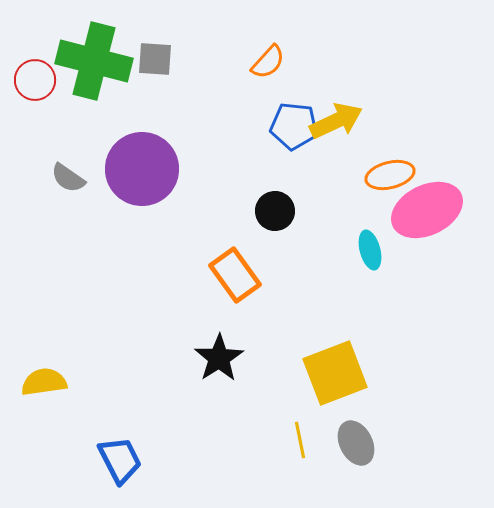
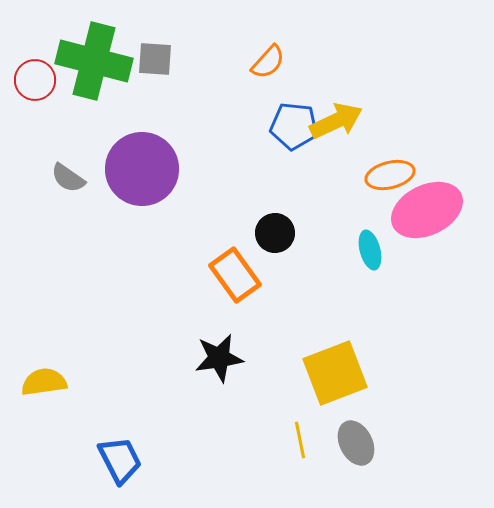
black circle: moved 22 px down
black star: rotated 24 degrees clockwise
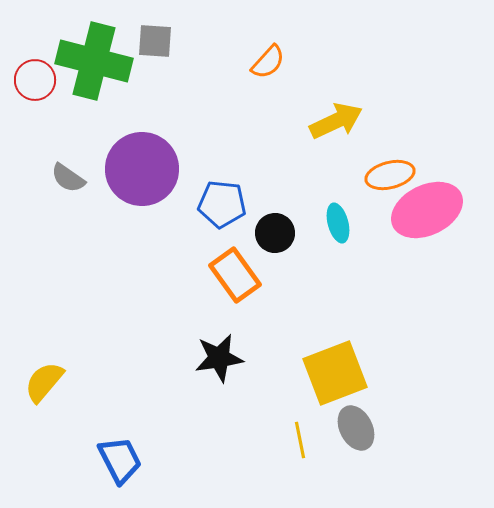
gray square: moved 18 px up
blue pentagon: moved 72 px left, 78 px down
cyan ellipse: moved 32 px left, 27 px up
yellow semicircle: rotated 42 degrees counterclockwise
gray ellipse: moved 15 px up
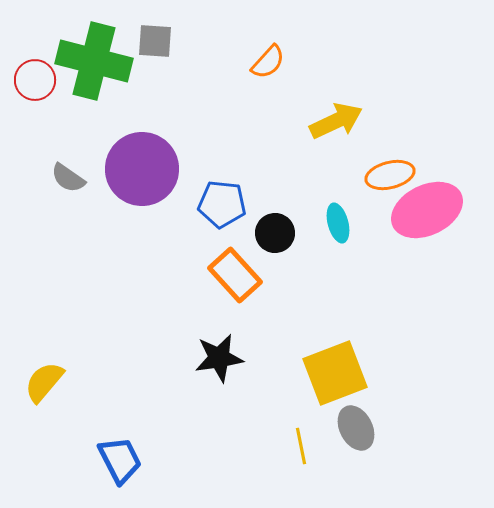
orange rectangle: rotated 6 degrees counterclockwise
yellow line: moved 1 px right, 6 px down
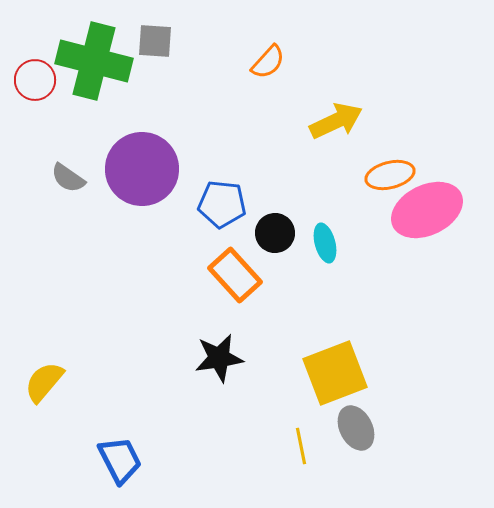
cyan ellipse: moved 13 px left, 20 px down
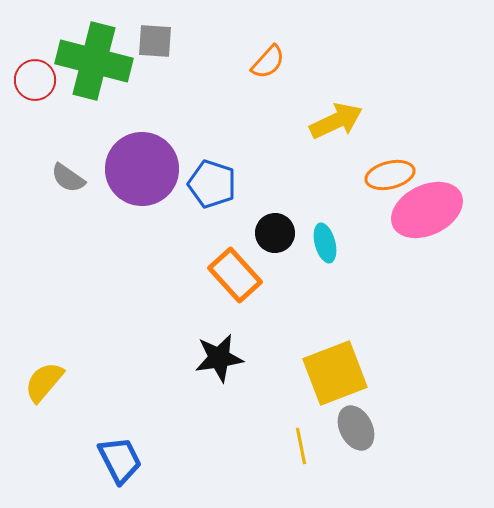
blue pentagon: moved 10 px left, 20 px up; rotated 12 degrees clockwise
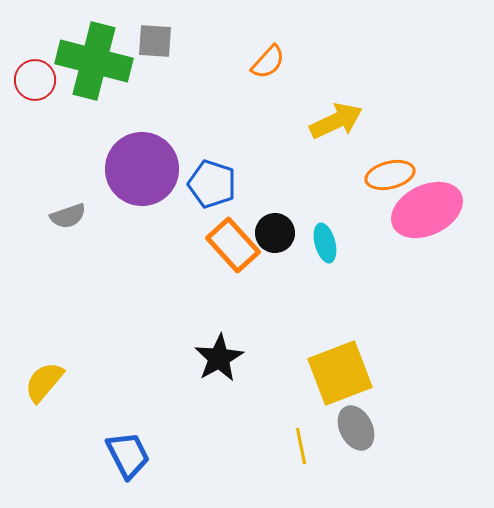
gray semicircle: moved 38 px down; rotated 54 degrees counterclockwise
orange rectangle: moved 2 px left, 30 px up
black star: rotated 21 degrees counterclockwise
yellow square: moved 5 px right
blue trapezoid: moved 8 px right, 5 px up
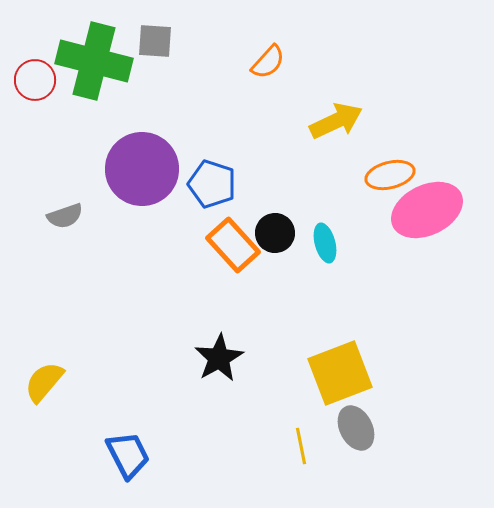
gray semicircle: moved 3 px left
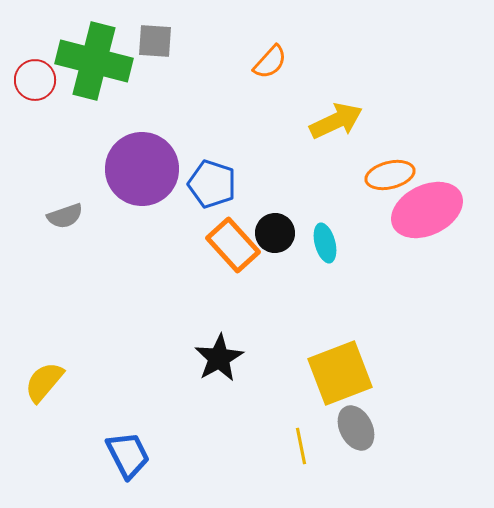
orange semicircle: moved 2 px right
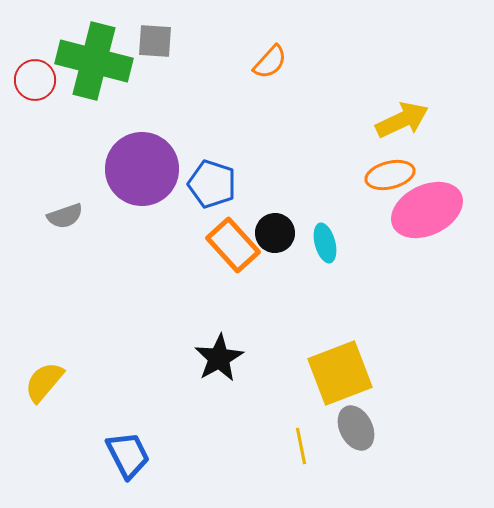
yellow arrow: moved 66 px right, 1 px up
